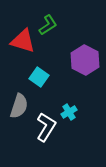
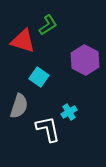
white L-shape: moved 2 px right, 2 px down; rotated 44 degrees counterclockwise
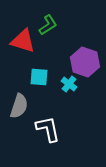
purple hexagon: moved 2 px down; rotated 8 degrees counterclockwise
cyan square: rotated 30 degrees counterclockwise
cyan cross: moved 28 px up; rotated 21 degrees counterclockwise
